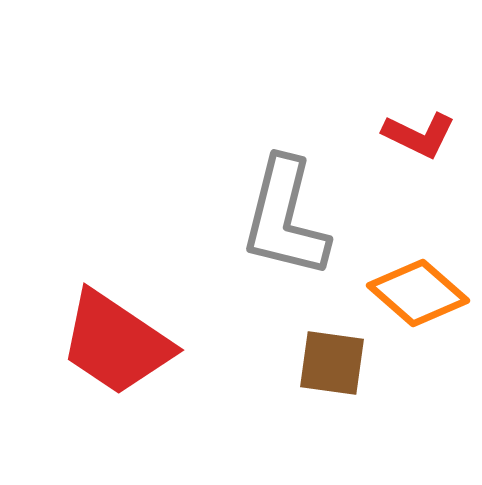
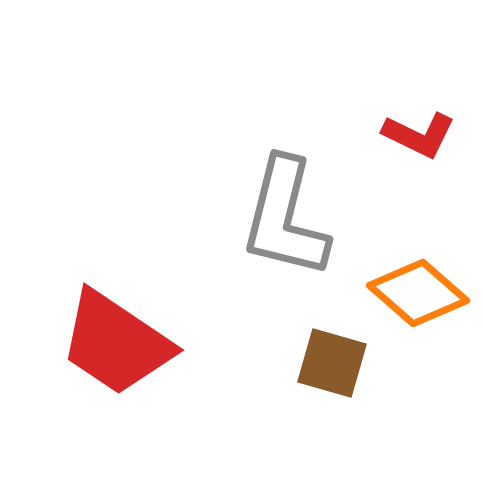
brown square: rotated 8 degrees clockwise
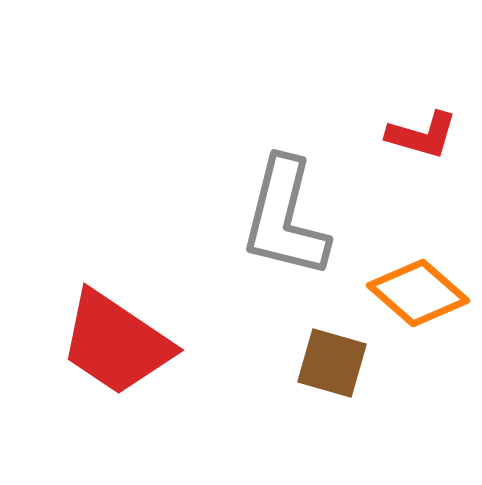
red L-shape: moved 3 px right; rotated 10 degrees counterclockwise
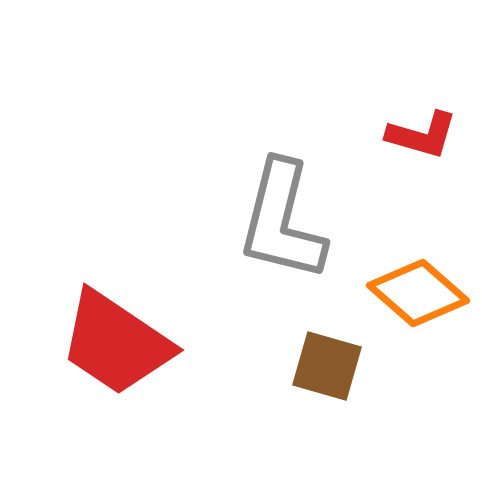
gray L-shape: moved 3 px left, 3 px down
brown square: moved 5 px left, 3 px down
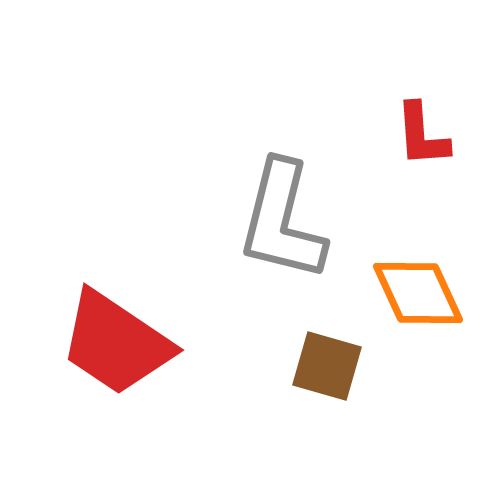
red L-shape: rotated 70 degrees clockwise
orange diamond: rotated 24 degrees clockwise
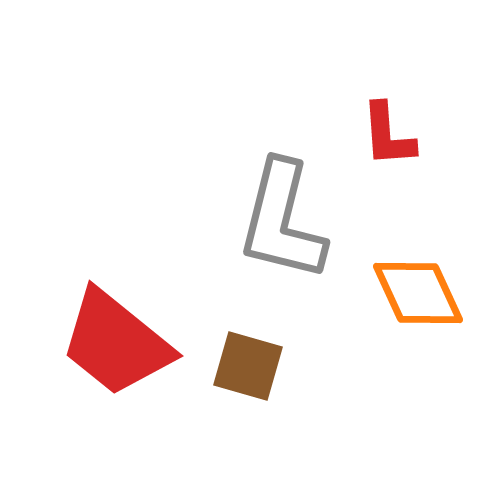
red L-shape: moved 34 px left
red trapezoid: rotated 5 degrees clockwise
brown square: moved 79 px left
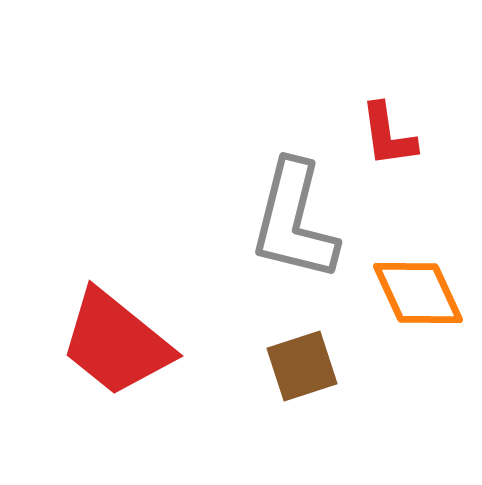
red L-shape: rotated 4 degrees counterclockwise
gray L-shape: moved 12 px right
brown square: moved 54 px right; rotated 34 degrees counterclockwise
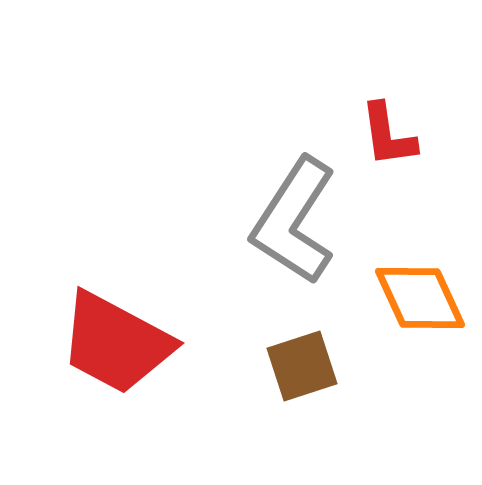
gray L-shape: rotated 19 degrees clockwise
orange diamond: moved 2 px right, 5 px down
red trapezoid: rotated 11 degrees counterclockwise
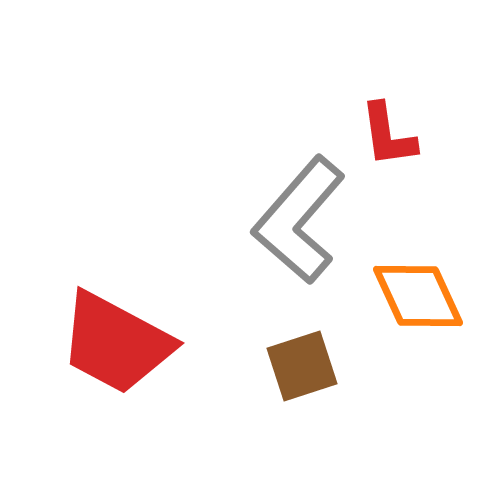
gray L-shape: moved 5 px right, 1 px up; rotated 8 degrees clockwise
orange diamond: moved 2 px left, 2 px up
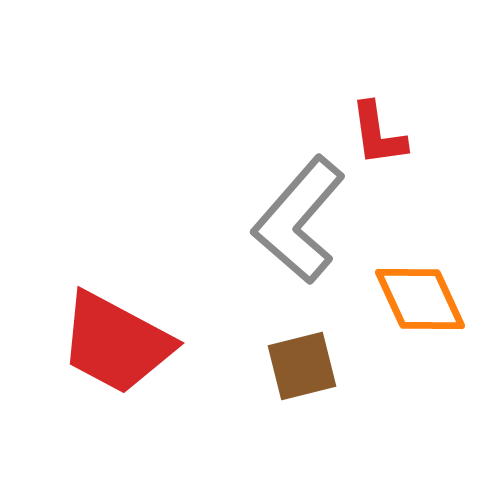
red L-shape: moved 10 px left, 1 px up
orange diamond: moved 2 px right, 3 px down
brown square: rotated 4 degrees clockwise
